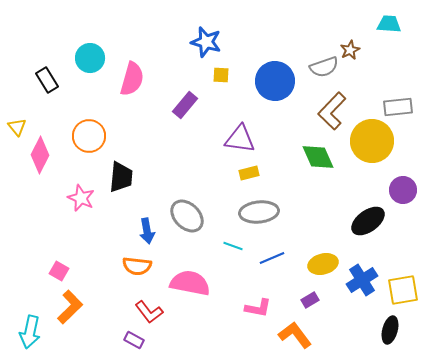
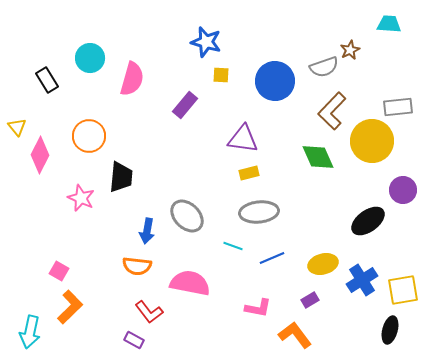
purple triangle at (240, 139): moved 3 px right
blue arrow at (147, 231): rotated 20 degrees clockwise
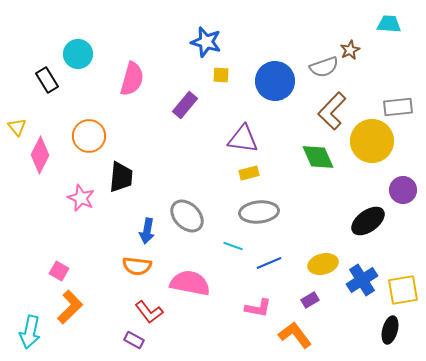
cyan circle at (90, 58): moved 12 px left, 4 px up
blue line at (272, 258): moved 3 px left, 5 px down
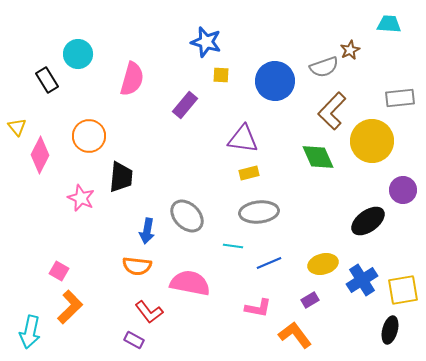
gray rectangle at (398, 107): moved 2 px right, 9 px up
cyan line at (233, 246): rotated 12 degrees counterclockwise
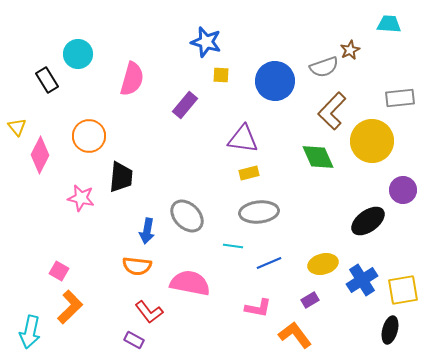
pink star at (81, 198): rotated 12 degrees counterclockwise
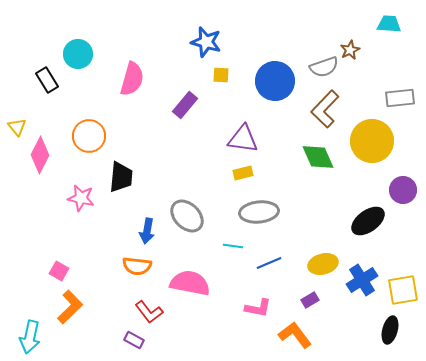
brown L-shape at (332, 111): moved 7 px left, 2 px up
yellow rectangle at (249, 173): moved 6 px left
cyan arrow at (30, 332): moved 5 px down
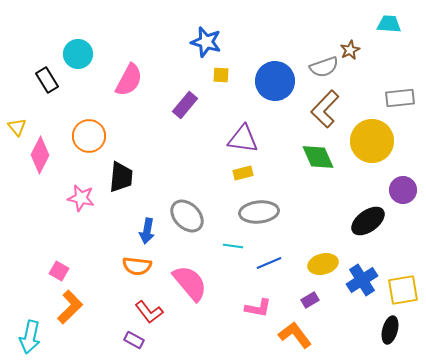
pink semicircle at (132, 79): moved 3 px left, 1 px down; rotated 12 degrees clockwise
pink semicircle at (190, 283): rotated 39 degrees clockwise
